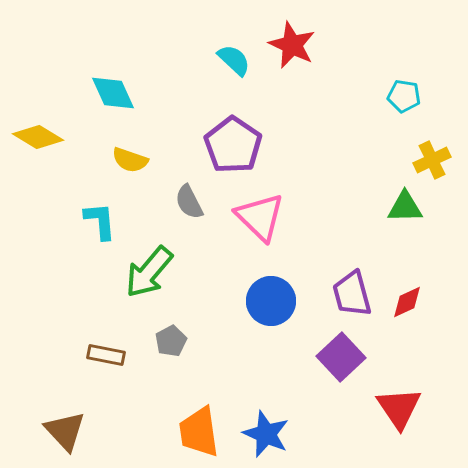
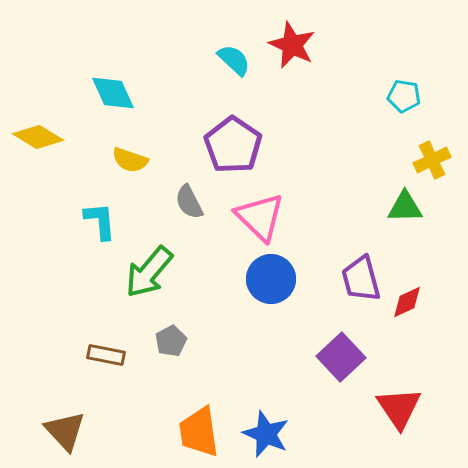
purple trapezoid: moved 9 px right, 15 px up
blue circle: moved 22 px up
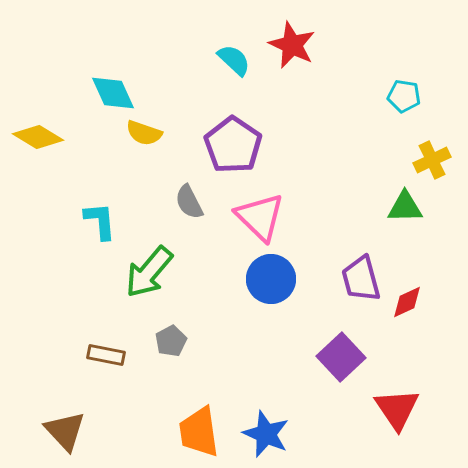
yellow semicircle: moved 14 px right, 27 px up
red triangle: moved 2 px left, 1 px down
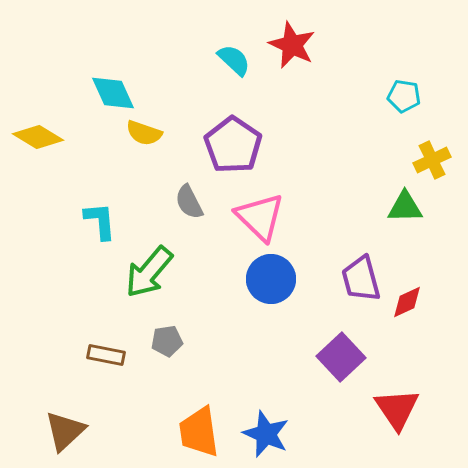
gray pentagon: moved 4 px left; rotated 20 degrees clockwise
brown triangle: rotated 30 degrees clockwise
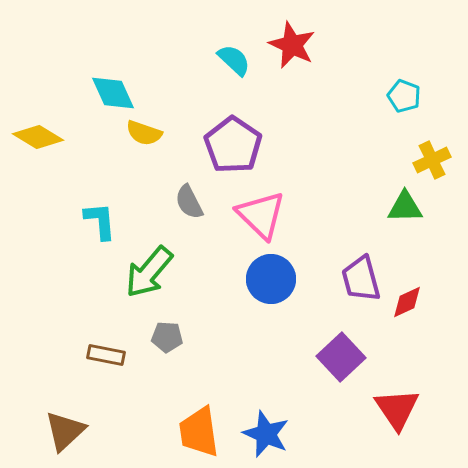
cyan pentagon: rotated 12 degrees clockwise
pink triangle: moved 1 px right, 2 px up
gray pentagon: moved 4 px up; rotated 12 degrees clockwise
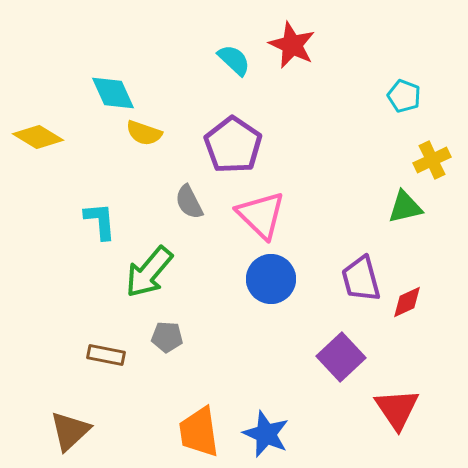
green triangle: rotated 12 degrees counterclockwise
brown triangle: moved 5 px right
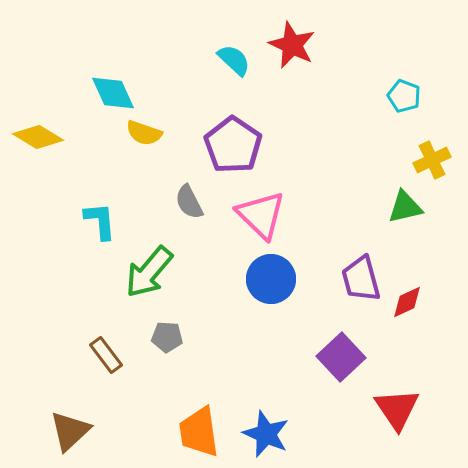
brown rectangle: rotated 42 degrees clockwise
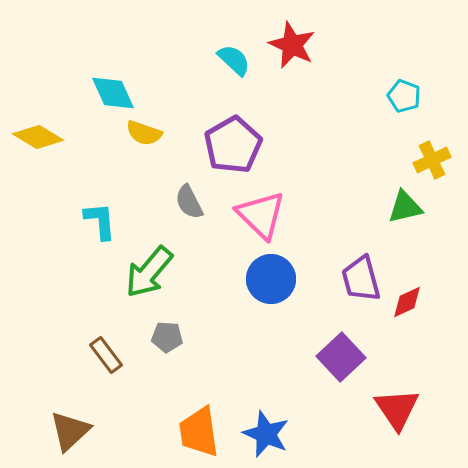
purple pentagon: rotated 8 degrees clockwise
